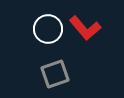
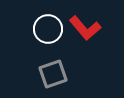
gray square: moved 2 px left
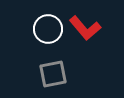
gray square: rotated 8 degrees clockwise
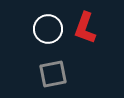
red L-shape: rotated 60 degrees clockwise
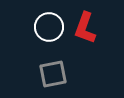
white circle: moved 1 px right, 2 px up
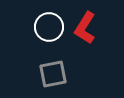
red L-shape: rotated 12 degrees clockwise
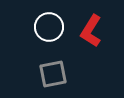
red L-shape: moved 6 px right, 3 px down
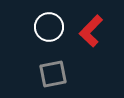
red L-shape: rotated 12 degrees clockwise
